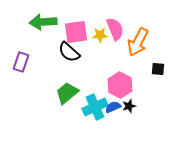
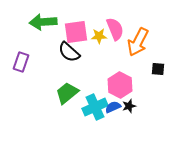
yellow star: moved 1 px left, 1 px down
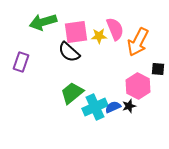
green arrow: rotated 12 degrees counterclockwise
pink hexagon: moved 18 px right, 1 px down
green trapezoid: moved 5 px right
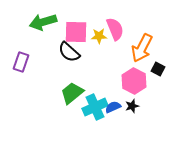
pink square: rotated 10 degrees clockwise
orange arrow: moved 4 px right, 6 px down
black square: rotated 24 degrees clockwise
pink hexagon: moved 4 px left, 5 px up
black star: moved 3 px right
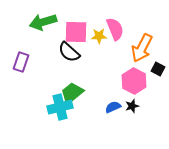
cyan cross: moved 35 px left; rotated 10 degrees clockwise
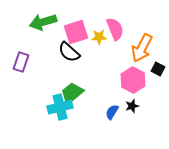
pink square: rotated 20 degrees counterclockwise
yellow star: moved 1 px down
pink hexagon: moved 1 px left, 1 px up
blue semicircle: moved 1 px left, 5 px down; rotated 35 degrees counterclockwise
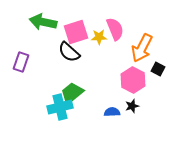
green arrow: rotated 28 degrees clockwise
blue semicircle: rotated 56 degrees clockwise
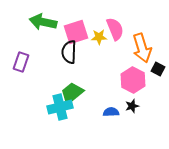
orange arrow: rotated 44 degrees counterclockwise
black semicircle: rotated 50 degrees clockwise
blue semicircle: moved 1 px left
